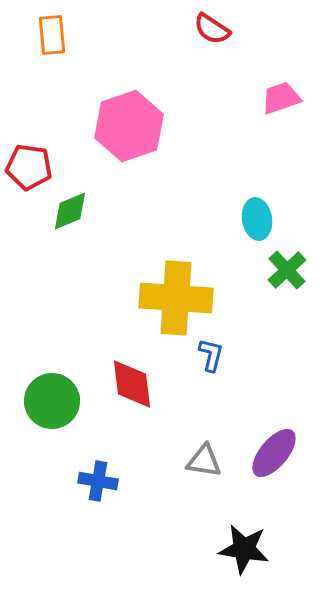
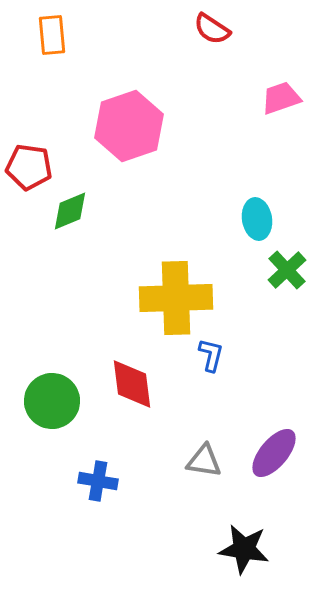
yellow cross: rotated 6 degrees counterclockwise
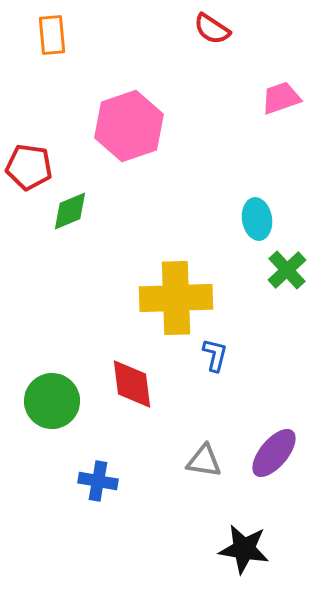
blue L-shape: moved 4 px right
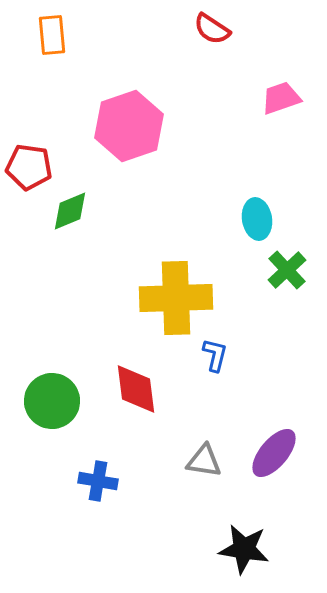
red diamond: moved 4 px right, 5 px down
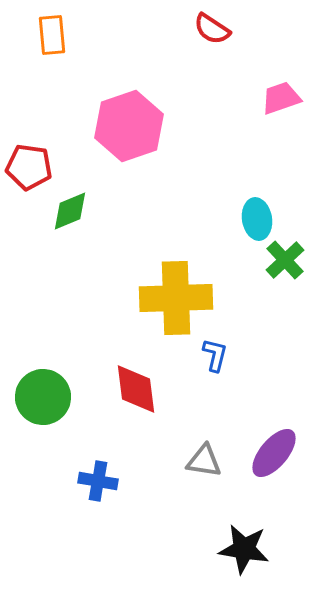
green cross: moved 2 px left, 10 px up
green circle: moved 9 px left, 4 px up
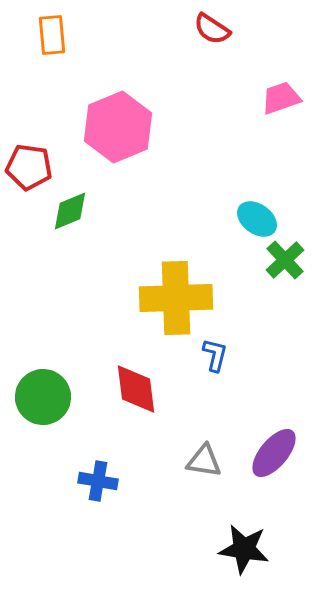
pink hexagon: moved 11 px left, 1 px down; rotated 4 degrees counterclockwise
cyan ellipse: rotated 45 degrees counterclockwise
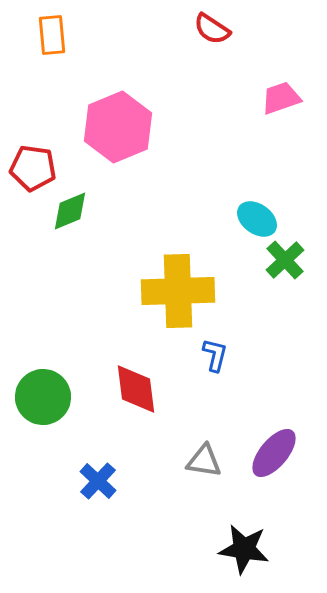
red pentagon: moved 4 px right, 1 px down
yellow cross: moved 2 px right, 7 px up
blue cross: rotated 33 degrees clockwise
